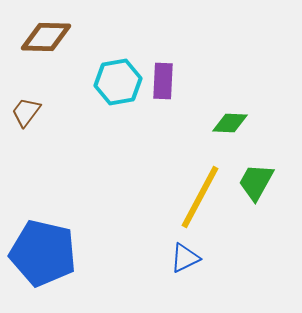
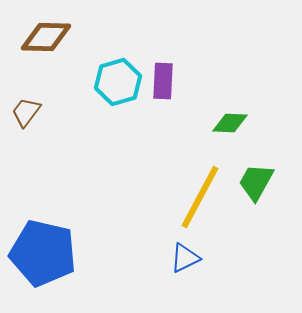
cyan hexagon: rotated 6 degrees counterclockwise
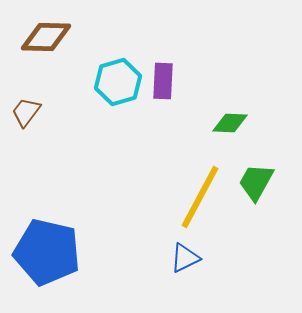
blue pentagon: moved 4 px right, 1 px up
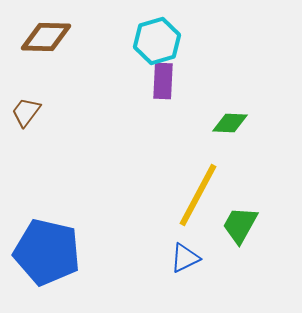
cyan hexagon: moved 39 px right, 41 px up
green trapezoid: moved 16 px left, 43 px down
yellow line: moved 2 px left, 2 px up
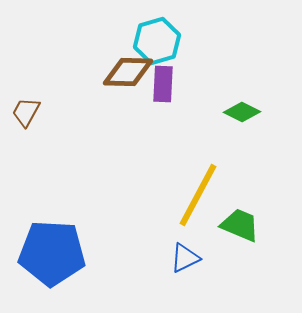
brown diamond: moved 82 px right, 35 px down
purple rectangle: moved 3 px down
brown trapezoid: rotated 8 degrees counterclockwise
green diamond: moved 12 px right, 11 px up; rotated 24 degrees clockwise
green trapezoid: rotated 84 degrees clockwise
blue pentagon: moved 5 px right, 1 px down; rotated 10 degrees counterclockwise
